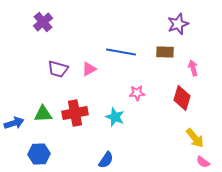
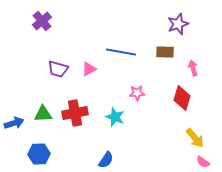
purple cross: moved 1 px left, 1 px up
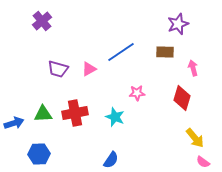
blue line: rotated 44 degrees counterclockwise
blue semicircle: moved 5 px right
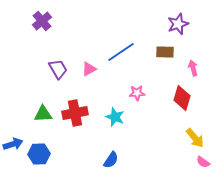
purple trapezoid: rotated 135 degrees counterclockwise
blue arrow: moved 1 px left, 21 px down
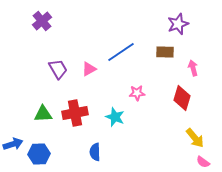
blue semicircle: moved 16 px left, 8 px up; rotated 144 degrees clockwise
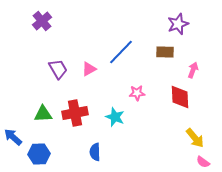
blue line: rotated 12 degrees counterclockwise
pink arrow: moved 2 px down; rotated 35 degrees clockwise
red diamond: moved 2 px left, 1 px up; rotated 20 degrees counterclockwise
blue arrow: moved 7 px up; rotated 120 degrees counterclockwise
